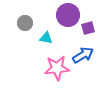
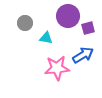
purple circle: moved 1 px down
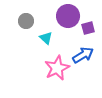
gray circle: moved 1 px right, 2 px up
cyan triangle: rotated 32 degrees clockwise
pink star: rotated 20 degrees counterclockwise
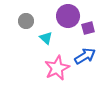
blue arrow: moved 2 px right, 1 px down
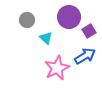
purple circle: moved 1 px right, 1 px down
gray circle: moved 1 px right, 1 px up
purple square: moved 1 px right, 3 px down; rotated 16 degrees counterclockwise
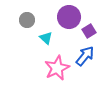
blue arrow: rotated 20 degrees counterclockwise
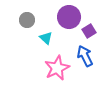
blue arrow: rotated 65 degrees counterclockwise
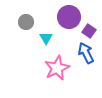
gray circle: moved 1 px left, 2 px down
purple square: rotated 24 degrees counterclockwise
cyan triangle: rotated 16 degrees clockwise
blue arrow: moved 1 px right, 3 px up
